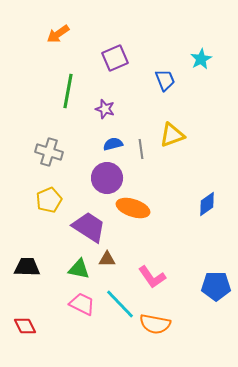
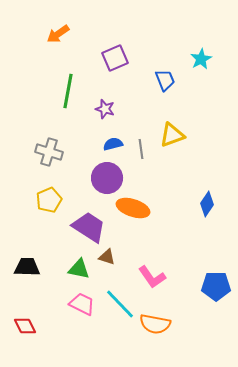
blue diamond: rotated 20 degrees counterclockwise
brown triangle: moved 2 px up; rotated 18 degrees clockwise
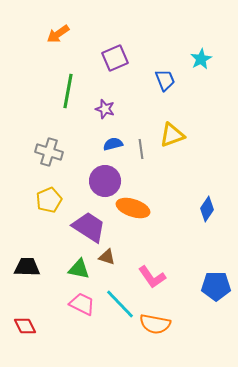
purple circle: moved 2 px left, 3 px down
blue diamond: moved 5 px down
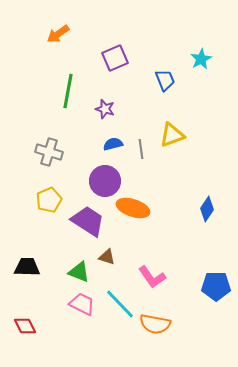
purple trapezoid: moved 1 px left, 6 px up
green triangle: moved 3 px down; rotated 10 degrees clockwise
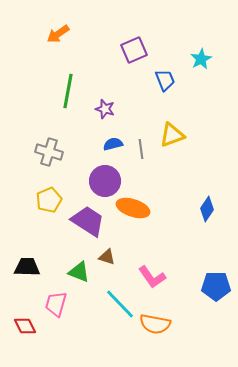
purple square: moved 19 px right, 8 px up
pink trapezoid: moved 26 px left; rotated 100 degrees counterclockwise
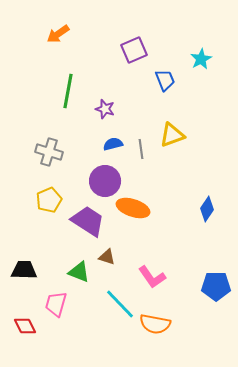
black trapezoid: moved 3 px left, 3 px down
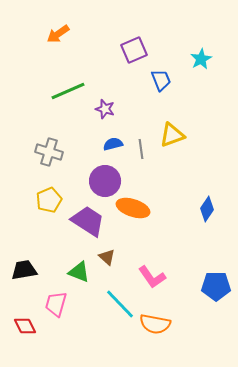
blue trapezoid: moved 4 px left
green line: rotated 56 degrees clockwise
brown triangle: rotated 24 degrees clockwise
black trapezoid: rotated 12 degrees counterclockwise
